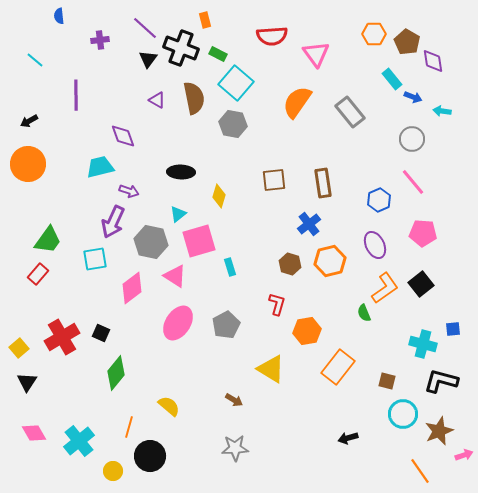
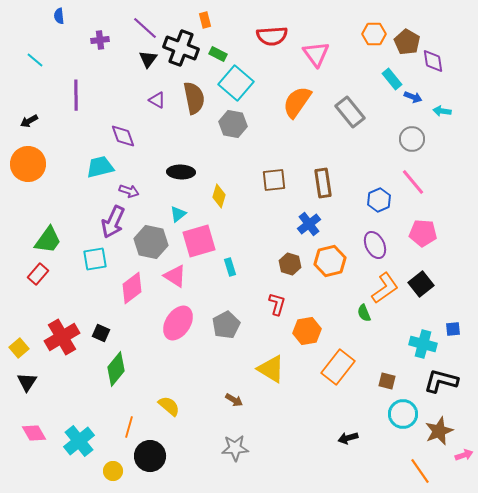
green diamond at (116, 373): moved 4 px up
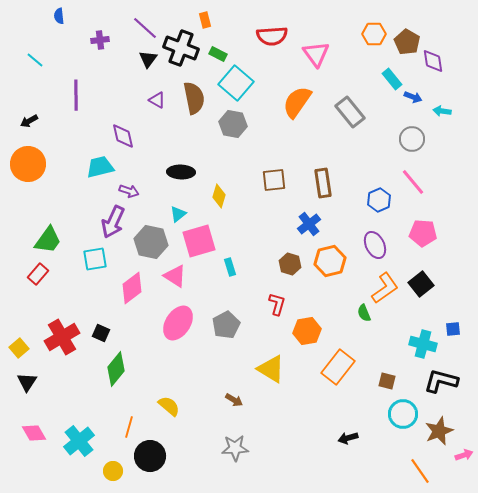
purple diamond at (123, 136): rotated 8 degrees clockwise
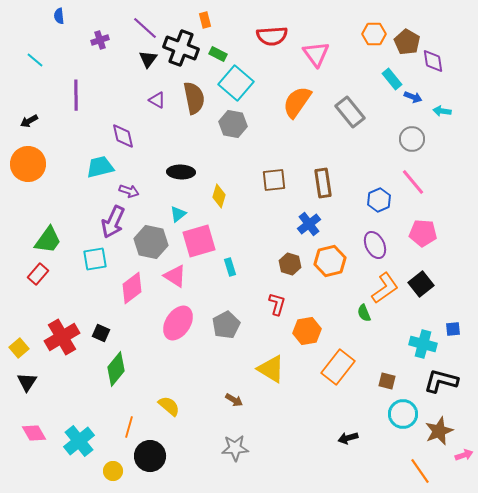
purple cross at (100, 40): rotated 12 degrees counterclockwise
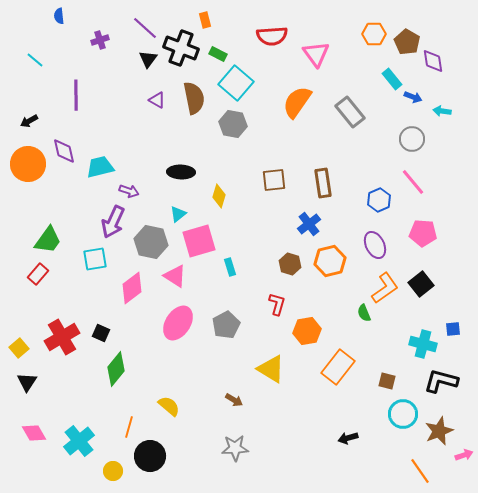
purple diamond at (123, 136): moved 59 px left, 15 px down
